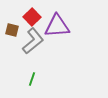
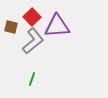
brown square: moved 1 px left, 3 px up
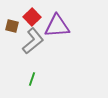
brown square: moved 1 px right, 1 px up
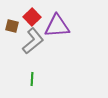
green line: rotated 16 degrees counterclockwise
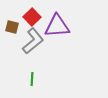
brown square: moved 1 px down
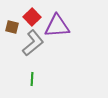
gray L-shape: moved 2 px down
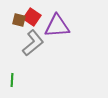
red square: rotated 12 degrees counterclockwise
brown square: moved 7 px right, 7 px up
green line: moved 20 px left, 1 px down
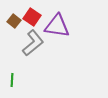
brown square: moved 5 px left, 1 px down; rotated 24 degrees clockwise
purple triangle: rotated 12 degrees clockwise
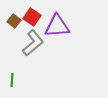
purple triangle: rotated 12 degrees counterclockwise
